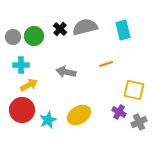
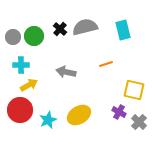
red circle: moved 2 px left
gray cross: rotated 21 degrees counterclockwise
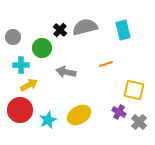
black cross: moved 1 px down
green circle: moved 8 px right, 12 px down
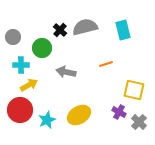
cyan star: moved 1 px left
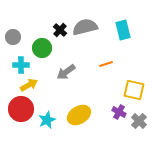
gray arrow: rotated 48 degrees counterclockwise
red circle: moved 1 px right, 1 px up
gray cross: moved 1 px up
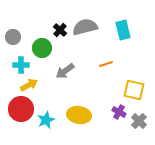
gray arrow: moved 1 px left, 1 px up
yellow ellipse: rotated 40 degrees clockwise
cyan star: moved 1 px left
